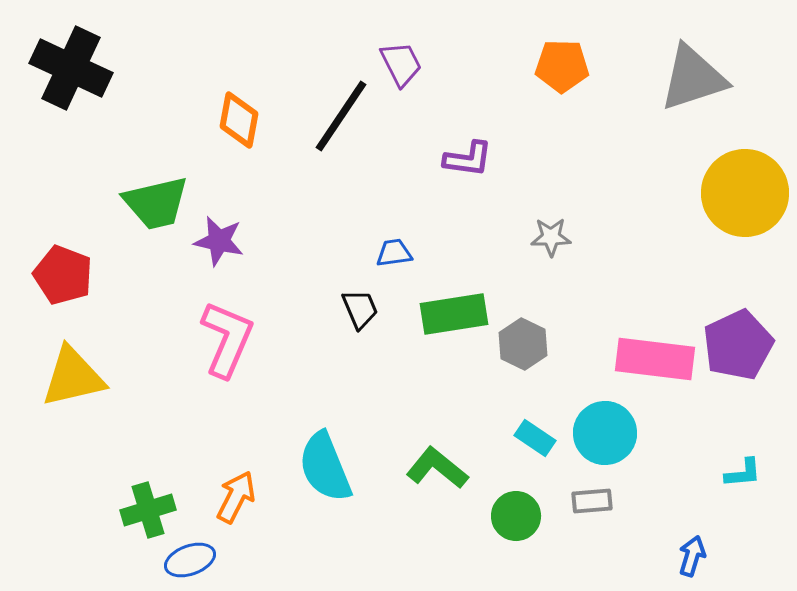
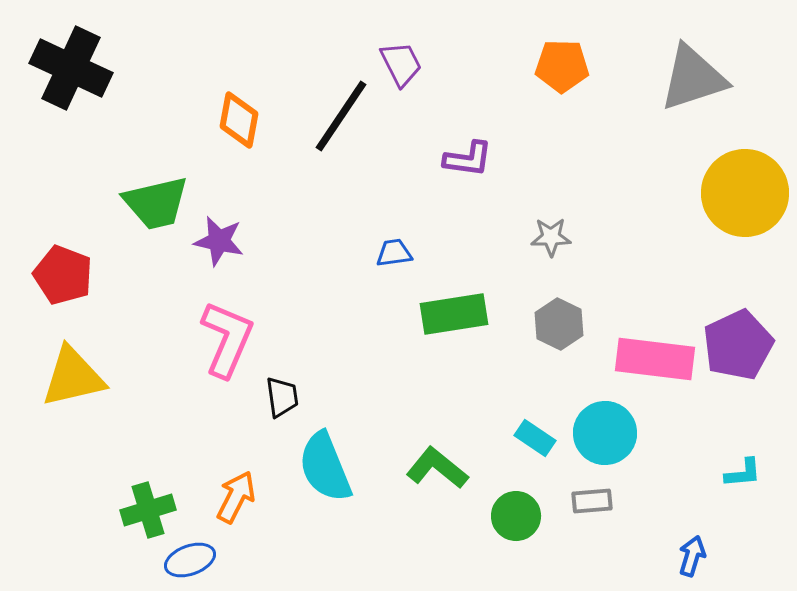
black trapezoid: moved 78 px left, 88 px down; rotated 15 degrees clockwise
gray hexagon: moved 36 px right, 20 px up
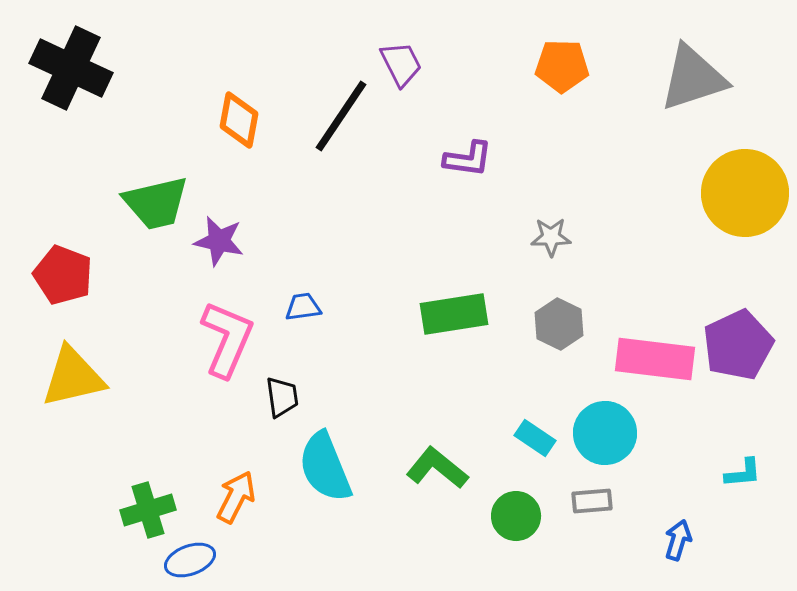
blue trapezoid: moved 91 px left, 54 px down
blue arrow: moved 14 px left, 16 px up
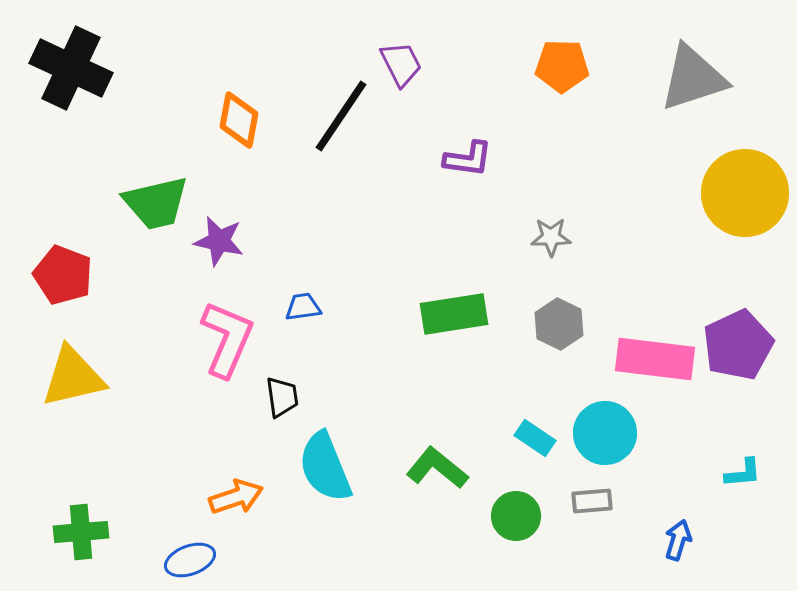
orange arrow: rotated 44 degrees clockwise
green cross: moved 67 px left, 22 px down; rotated 12 degrees clockwise
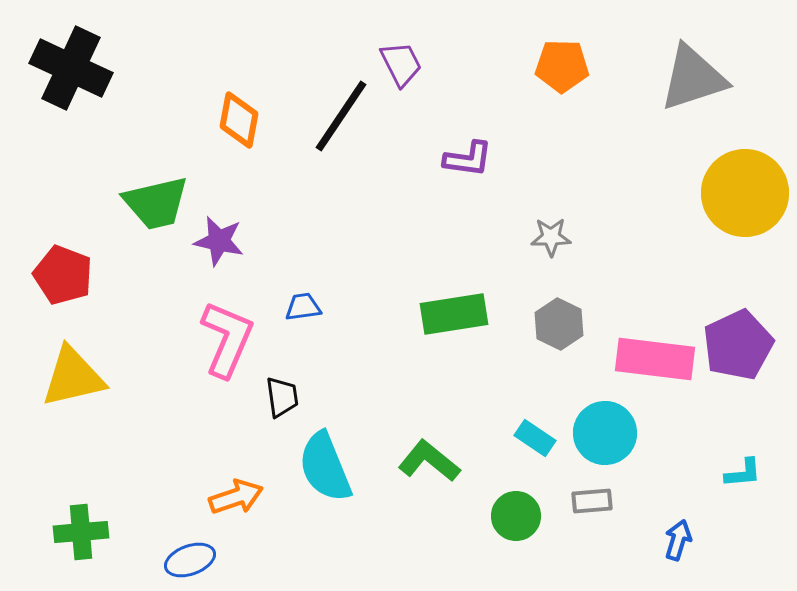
green L-shape: moved 8 px left, 7 px up
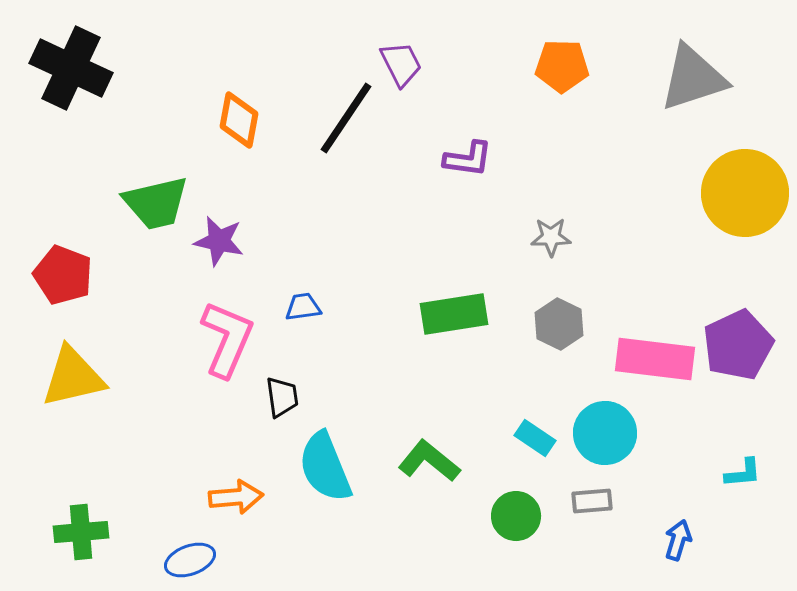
black line: moved 5 px right, 2 px down
orange arrow: rotated 14 degrees clockwise
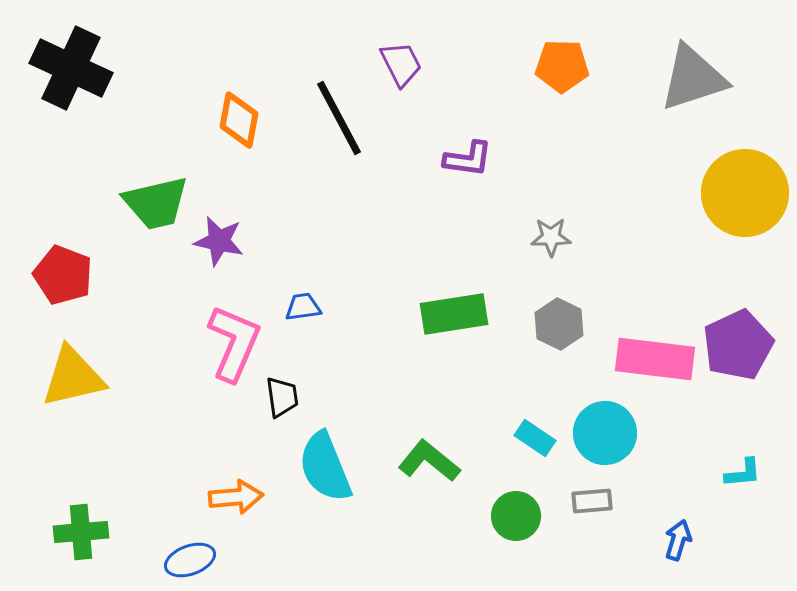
black line: moved 7 px left; rotated 62 degrees counterclockwise
pink L-shape: moved 7 px right, 4 px down
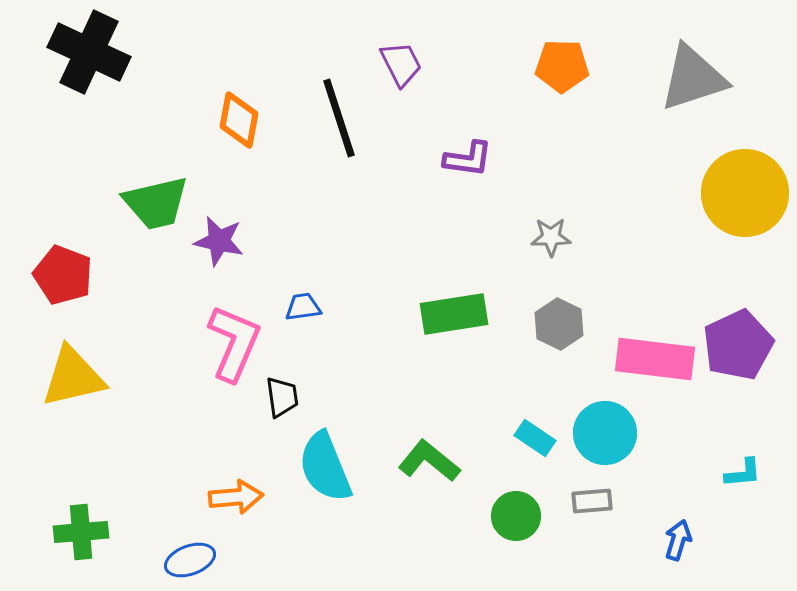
black cross: moved 18 px right, 16 px up
black line: rotated 10 degrees clockwise
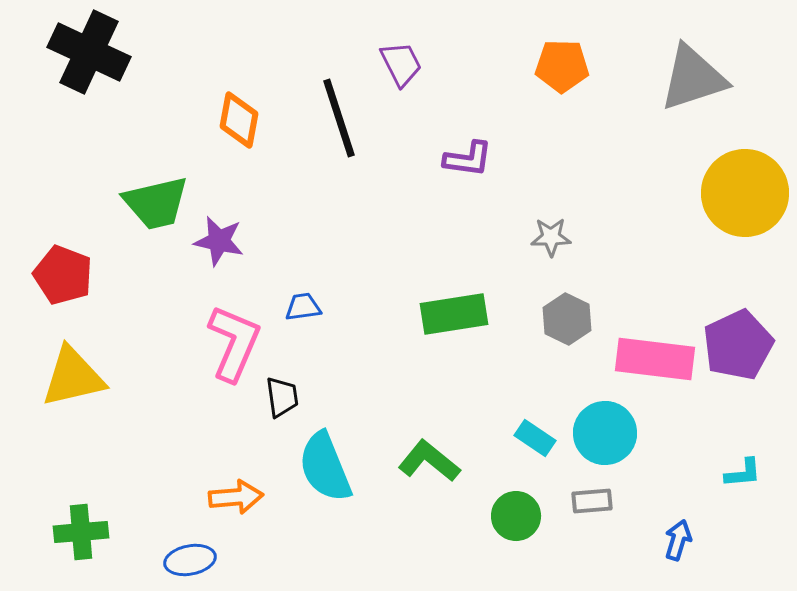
gray hexagon: moved 8 px right, 5 px up
blue ellipse: rotated 9 degrees clockwise
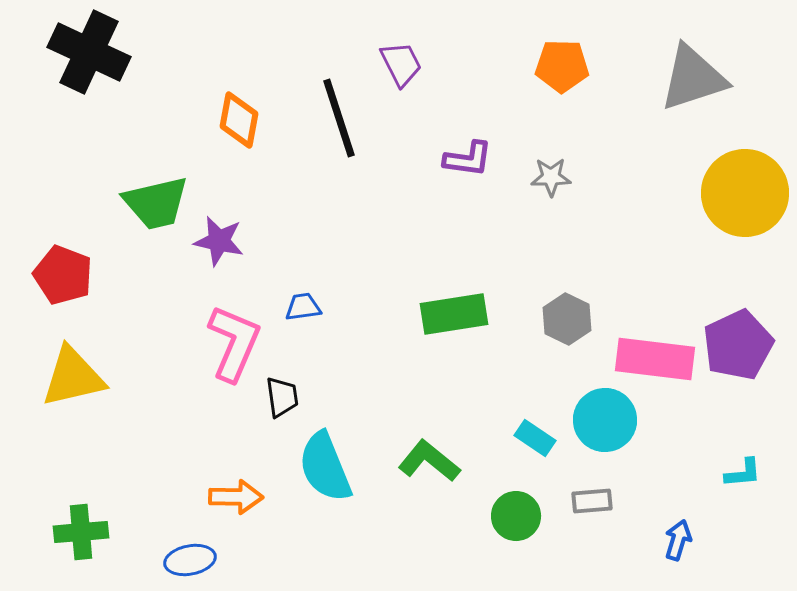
gray star: moved 60 px up
cyan circle: moved 13 px up
orange arrow: rotated 6 degrees clockwise
